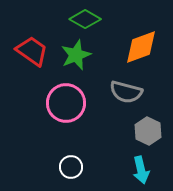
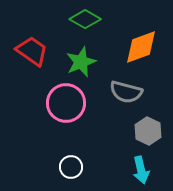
green star: moved 5 px right, 7 px down
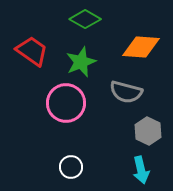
orange diamond: rotated 24 degrees clockwise
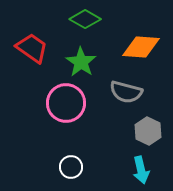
red trapezoid: moved 3 px up
green star: rotated 16 degrees counterclockwise
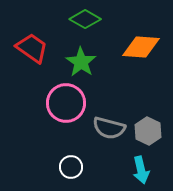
gray semicircle: moved 17 px left, 36 px down
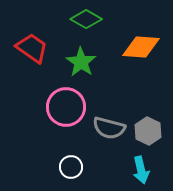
green diamond: moved 1 px right
pink circle: moved 4 px down
